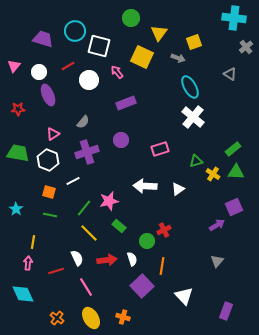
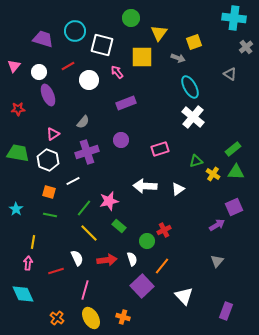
white square at (99, 46): moved 3 px right, 1 px up
yellow square at (142, 57): rotated 25 degrees counterclockwise
orange line at (162, 266): rotated 30 degrees clockwise
pink line at (86, 287): moved 1 px left, 3 px down; rotated 48 degrees clockwise
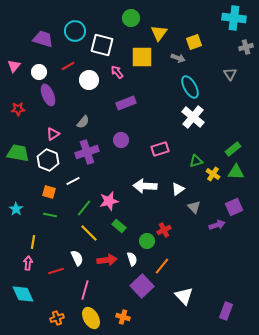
gray cross at (246, 47): rotated 24 degrees clockwise
gray triangle at (230, 74): rotated 24 degrees clockwise
purple arrow at (217, 225): rotated 14 degrees clockwise
gray triangle at (217, 261): moved 23 px left, 54 px up; rotated 24 degrees counterclockwise
orange cross at (57, 318): rotated 32 degrees clockwise
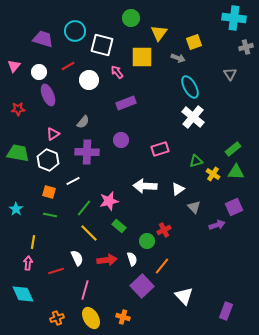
purple cross at (87, 152): rotated 20 degrees clockwise
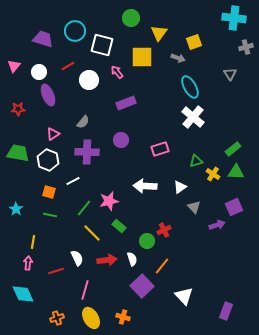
white triangle at (178, 189): moved 2 px right, 2 px up
yellow line at (89, 233): moved 3 px right
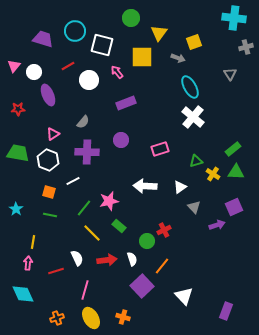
white circle at (39, 72): moved 5 px left
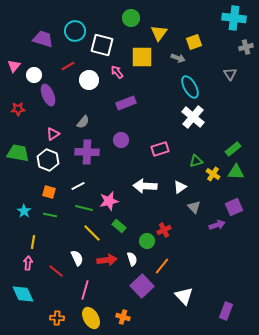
white circle at (34, 72): moved 3 px down
white line at (73, 181): moved 5 px right, 5 px down
green line at (84, 208): rotated 66 degrees clockwise
cyan star at (16, 209): moved 8 px right, 2 px down
red line at (56, 271): rotated 56 degrees clockwise
orange cross at (57, 318): rotated 24 degrees clockwise
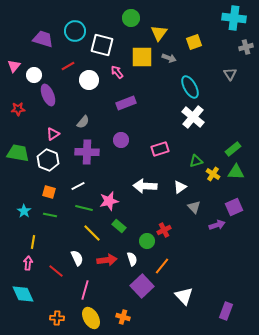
gray arrow at (178, 58): moved 9 px left
